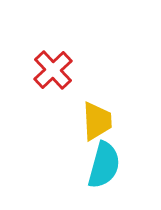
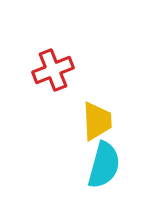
red cross: rotated 21 degrees clockwise
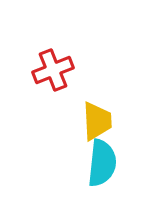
cyan semicircle: moved 2 px left, 2 px up; rotated 9 degrees counterclockwise
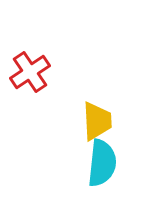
red cross: moved 23 px left, 2 px down; rotated 12 degrees counterclockwise
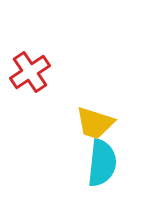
yellow trapezoid: moved 2 px left, 2 px down; rotated 111 degrees clockwise
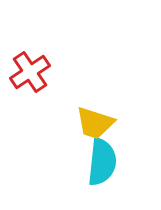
cyan semicircle: moved 1 px up
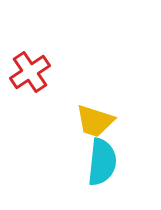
yellow trapezoid: moved 2 px up
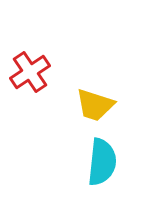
yellow trapezoid: moved 16 px up
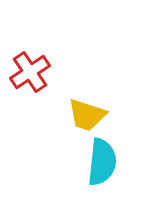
yellow trapezoid: moved 8 px left, 10 px down
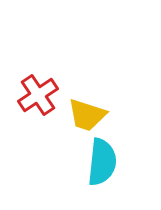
red cross: moved 8 px right, 23 px down
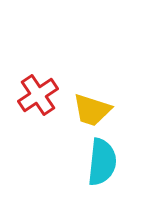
yellow trapezoid: moved 5 px right, 5 px up
